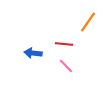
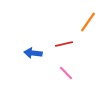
red line: rotated 18 degrees counterclockwise
pink line: moved 7 px down
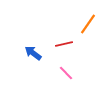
orange line: moved 2 px down
blue arrow: rotated 30 degrees clockwise
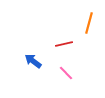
orange line: moved 1 px right, 1 px up; rotated 20 degrees counterclockwise
blue arrow: moved 8 px down
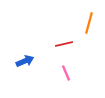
blue arrow: moved 8 px left; rotated 120 degrees clockwise
pink line: rotated 21 degrees clockwise
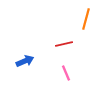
orange line: moved 3 px left, 4 px up
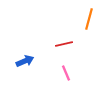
orange line: moved 3 px right
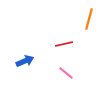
pink line: rotated 28 degrees counterclockwise
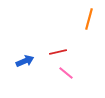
red line: moved 6 px left, 8 px down
